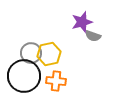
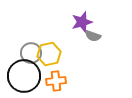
orange cross: rotated 12 degrees counterclockwise
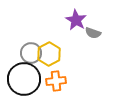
purple star: moved 6 px left, 2 px up; rotated 25 degrees counterclockwise
gray semicircle: moved 3 px up
yellow hexagon: rotated 15 degrees counterclockwise
black circle: moved 3 px down
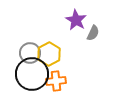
gray semicircle: rotated 84 degrees counterclockwise
gray circle: moved 1 px left
black circle: moved 8 px right, 5 px up
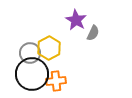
yellow hexagon: moved 6 px up
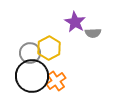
purple star: moved 1 px left, 2 px down
gray semicircle: rotated 63 degrees clockwise
black circle: moved 2 px down
orange cross: rotated 30 degrees counterclockwise
